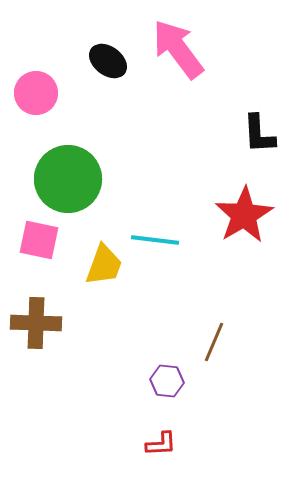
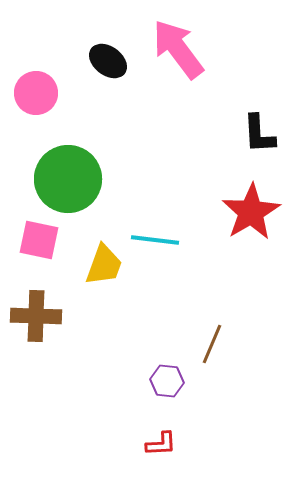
red star: moved 7 px right, 3 px up
brown cross: moved 7 px up
brown line: moved 2 px left, 2 px down
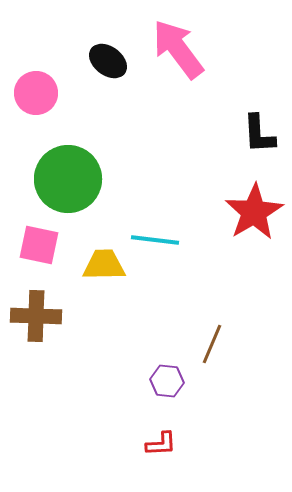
red star: moved 3 px right
pink square: moved 5 px down
yellow trapezoid: rotated 111 degrees counterclockwise
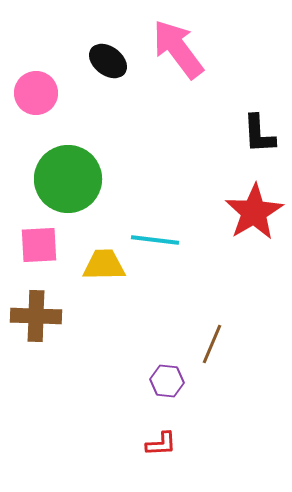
pink square: rotated 15 degrees counterclockwise
